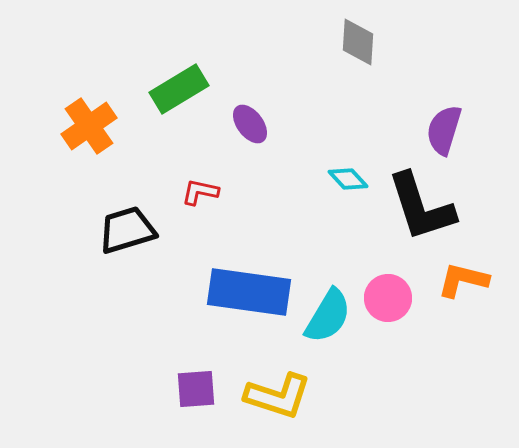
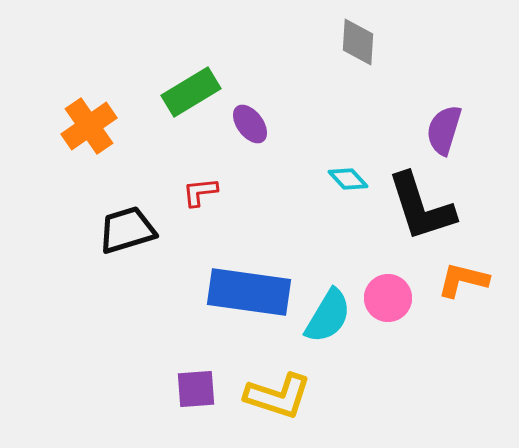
green rectangle: moved 12 px right, 3 px down
red L-shape: rotated 18 degrees counterclockwise
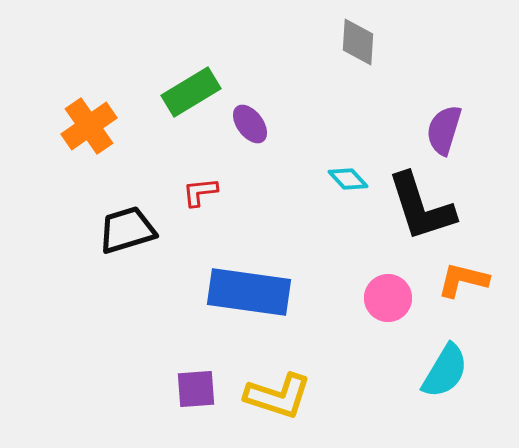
cyan semicircle: moved 117 px right, 55 px down
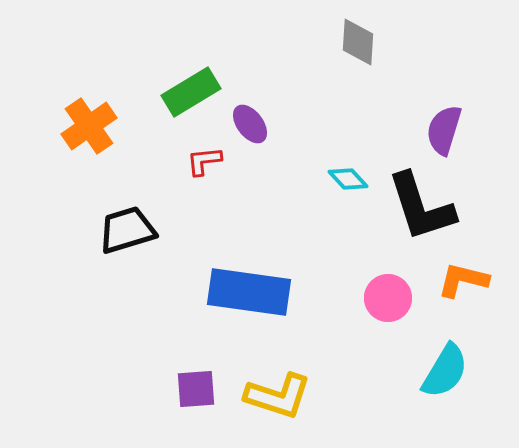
red L-shape: moved 4 px right, 31 px up
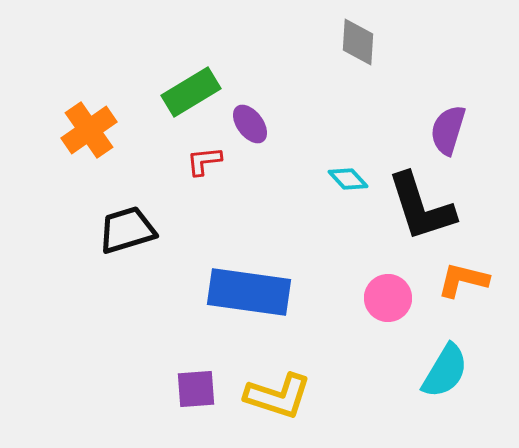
orange cross: moved 4 px down
purple semicircle: moved 4 px right
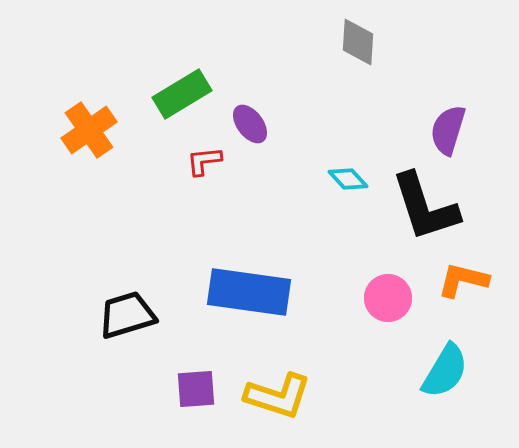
green rectangle: moved 9 px left, 2 px down
black L-shape: moved 4 px right
black trapezoid: moved 85 px down
